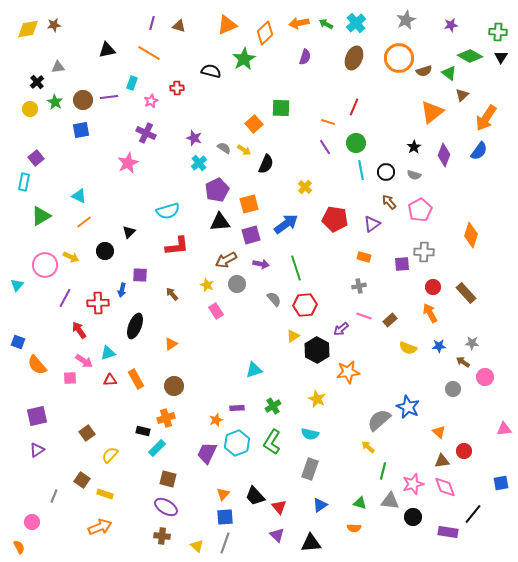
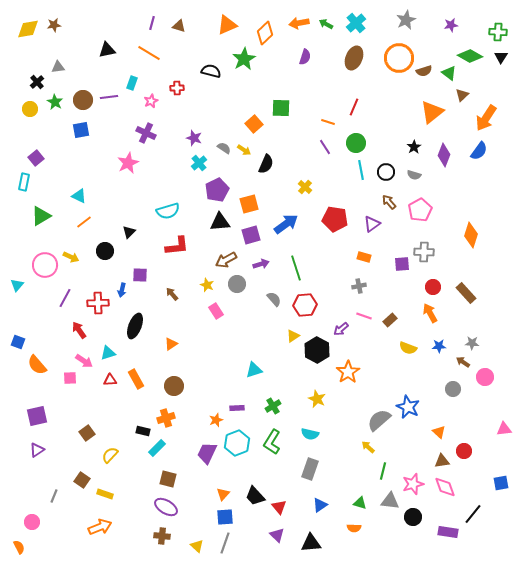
purple arrow at (261, 264): rotated 28 degrees counterclockwise
orange star at (348, 372): rotated 25 degrees counterclockwise
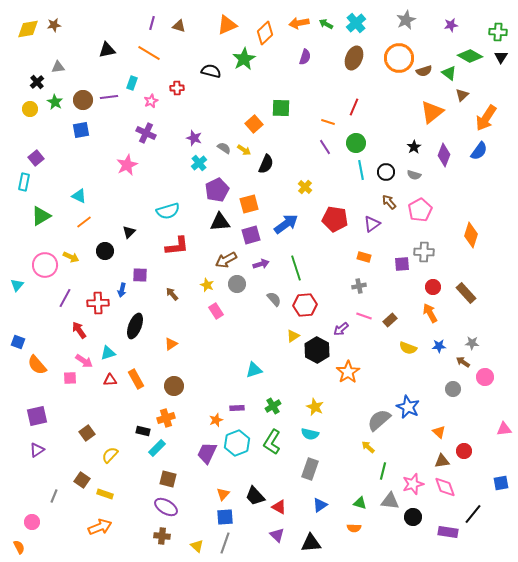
pink star at (128, 163): moved 1 px left, 2 px down
yellow star at (317, 399): moved 2 px left, 8 px down
red triangle at (279, 507): rotated 21 degrees counterclockwise
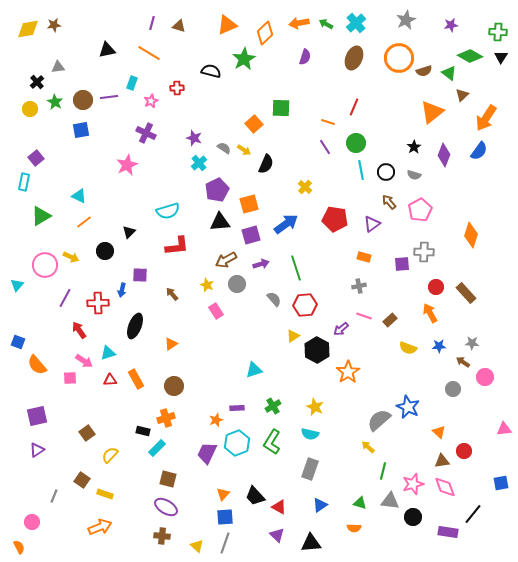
red circle at (433, 287): moved 3 px right
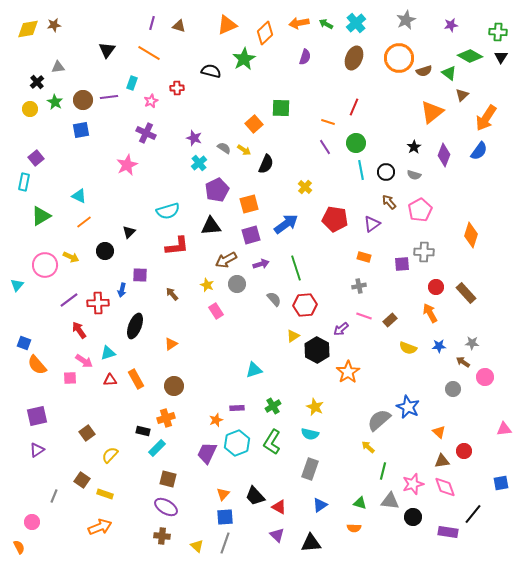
black triangle at (107, 50): rotated 42 degrees counterclockwise
black triangle at (220, 222): moved 9 px left, 4 px down
purple line at (65, 298): moved 4 px right, 2 px down; rotated 24 degrees clockwise
blue square at (18, 342): moved 6 px right, 1 px down
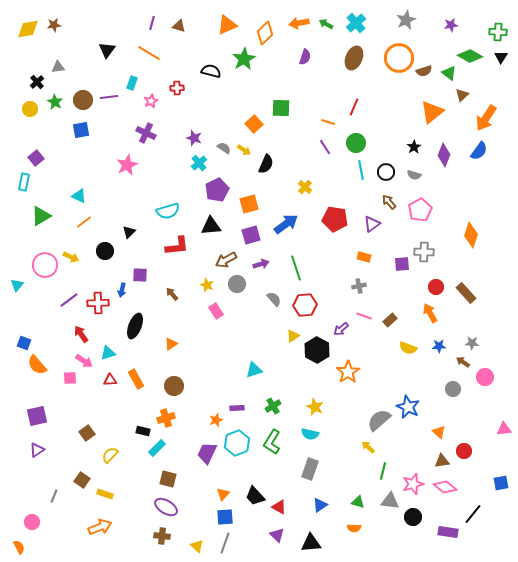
red arrow at (79, 330): moved 2 px right, 4 px down
pink diamond at (445, 487): rotated 30 degrees counterclockwise
green triangle at (360, 503): moved 2 px left, 1 px up
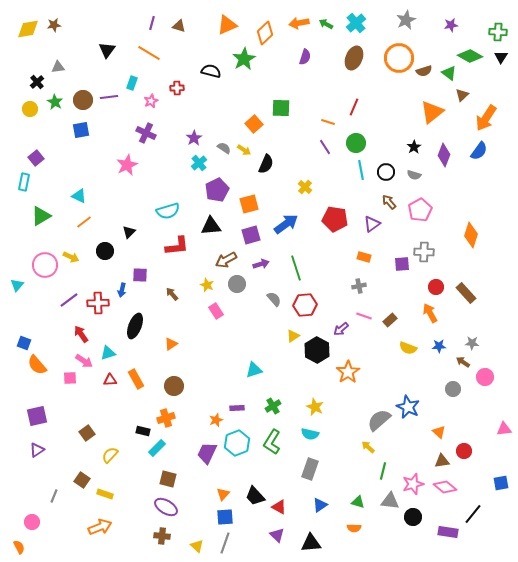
purple star at (194, 138): rotated 21 degrees clockwise
